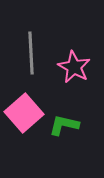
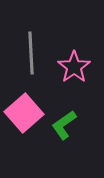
pink star: rotated 8 degrees clockwise
green L-shape: rotated 48 degrees counterclockwise
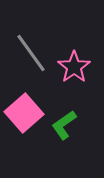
gray line: rotated 33 degrees counterclockwise
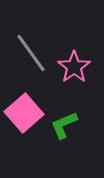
green L-shape: rotated 12 degrees clockwise
